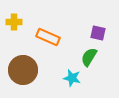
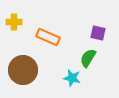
green semicircle: moved 1 px left, 1 px down
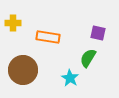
yellow cross: moved 1 px left, 1 px down
orange rectangle: rotated 15 degrees counterclockwise
cyan star: moved 2 px left; rotated 18 degrees clockwise
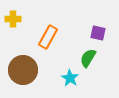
yellow cross: moved 4 px up
orange rectangle: rotated 70 degrees counterclockwise
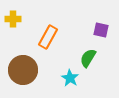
purple square: moved 3 px right, 3 px up
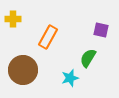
cyan star: rotated 24 degrees clockwise
